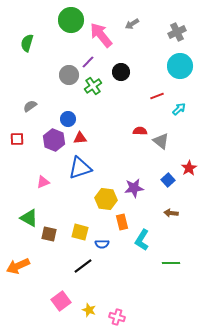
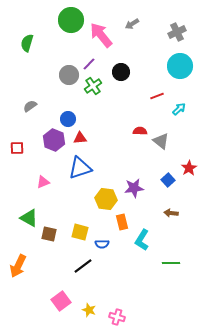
purple line: moved 1 px right, 2 px down
red square: moved 9 px down
orange arrow: rotated 40 degrees counterclockwise
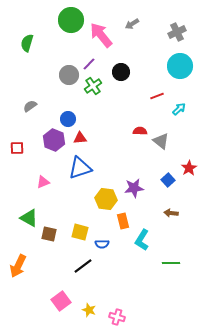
orange rectangle: moved 1 px right, 1 px up
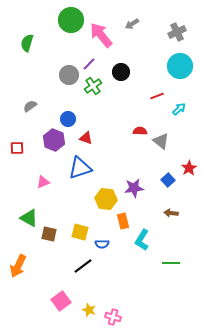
red triangle: moved 6 px right; rotated 24 degrees clockwise
pink cross: moved 4 px left
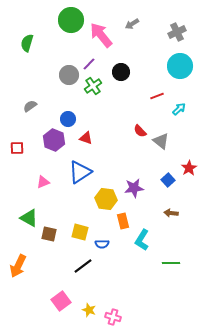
red semicircle: rotated 136 degrees counterclockwise
blue triangle: moved 4 px down; rotated 15 degrees counterclockwise
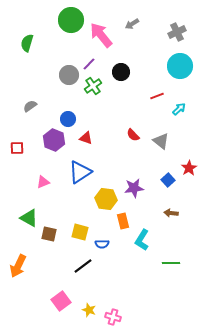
red semicircle: moved 7 px left, 4 px down
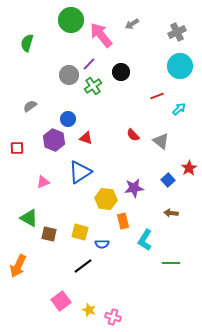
cyan L-shape: moved 3 px right
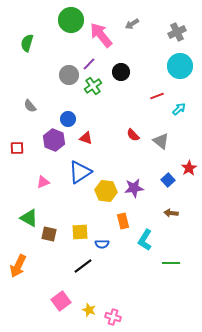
gray semicircle: rotated 96 degrees counterclockwise
yellow hexagon: moved 8 px up
yellow square: rotated 18 degrees counterclockwise
